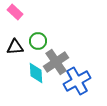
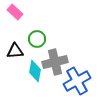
green circle: moved 1 px left, 2 px up
black triangle: moved 4 px down
gray cross: moved 1 px left; rotated 20 degrees clockwise
cyan diamond: moved 1 px left, 2 px up; rotated 15 degrees clockwise
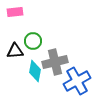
pink rectangle: rotated 49 degrees counterclockwise
green circle: moved 4 px left, 2 px down
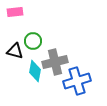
black triangle: rotated 18 degrees clockwise
blue cross: rotated 12 degrees clockwise
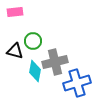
blue cross: moved 2 px down
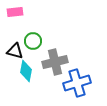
cyan diamond: moved 9 px left
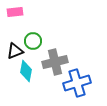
black triangle: rotated 36 degrees counterclockwise
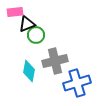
green circle: moved 3 px right, 6 px up
black triangle: moved 12 px right, 27 px up
gray cross: moved 1 px up
cyan diamond: moved 3 px right
